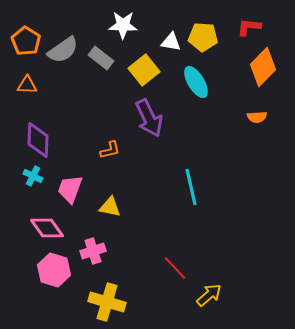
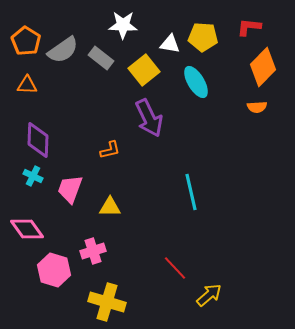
white triangle: moved 1 px left, 2 px down
orange semicircle: moved 10 px up
cyan line: moved 5 px down
yellow triangle: rotated 10 degrees counterclockwise
pink diamond: moved 20 px left, 1 px down
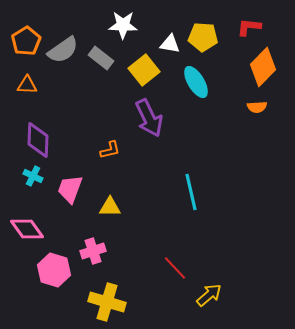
orange pentagon: rotated 8 degrees clockwise
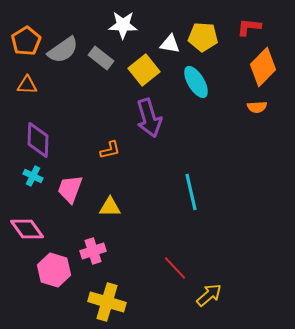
purple arrow: rotated 9 degrees clockwise
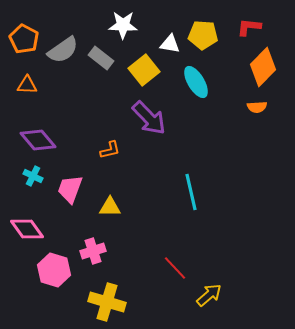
yellow pentagon: moved 2 px up
orange pentagon: moved 2 px left, 2 px up; rotated 12 degrees counterclockwise
purple arrow: rotated 27 degrees counterclockwise
purple diamond: rotated 42 degrees counterclockwise
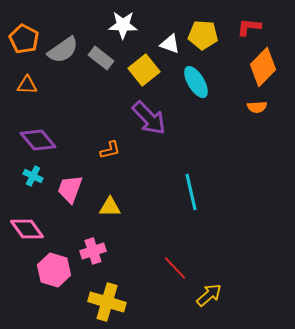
white triangle: rotated 10 degrees clockwise
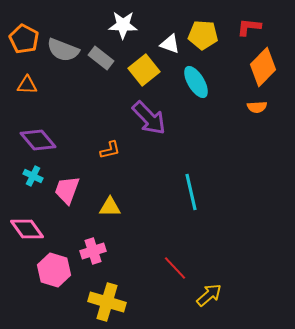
gray semicircle: rotated 56 degrees clockwise
pink trapezoid: moved 3 px left, 1 px down
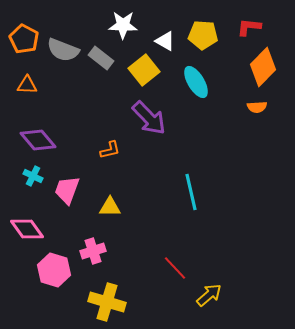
white triangle: moved 5 px left, 3 px up; rotated 10 degrees clockwise
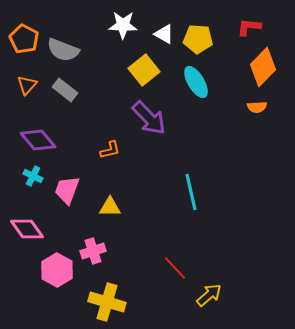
yellow pentagon: moved 5 px left, 4 px down
white triangle: moved 1 px left, 7 px up
gray rectangle: moved 36 px left, 32 px down
orange triangle: rotated 50 degrees counterclockwise
pink hexagon: moved 3 px right; rotated 12 degrees clockwise
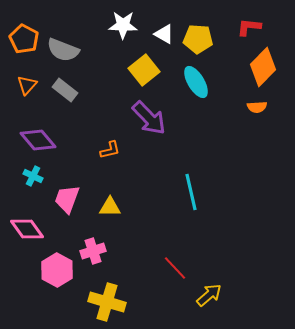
pink trapezoid: moved 9 px down
